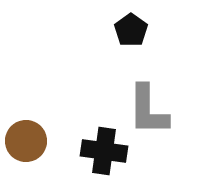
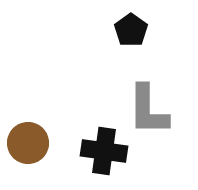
brown circle: moved 2 px right, 2 px down
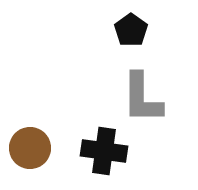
gray L-shape: moved 6 px left, 12 px up
brown circle: moved 2 px right, 5 px down
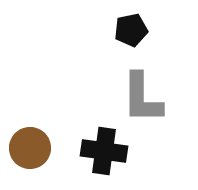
black pentagon: rotated 24 degrees clockwise
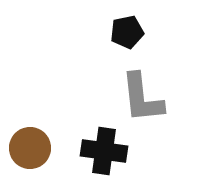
black pentagon: moved 4 px left, 2 px down
gray L-shape: rotated 6 degrees counterclockwise
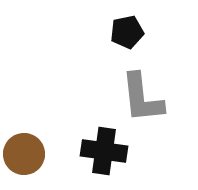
brown circle: moved 6 px left, 6 px down
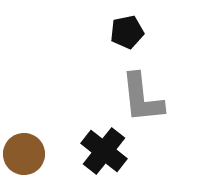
black cross: rotated 30 degrees clockwise
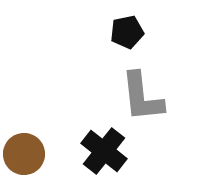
gray L-shape: moved 1 px up
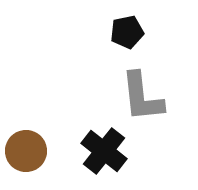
brown circle: moved 2 px right, 3 px up
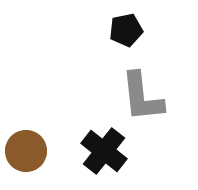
black pentagon: moved 1 px left, 2 px up
